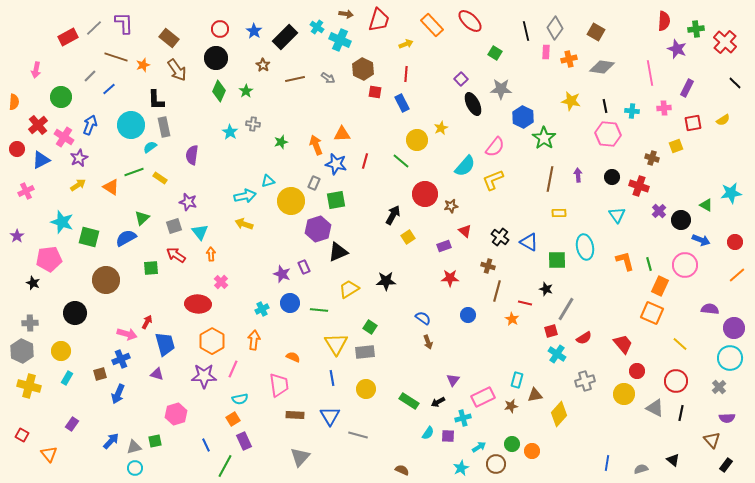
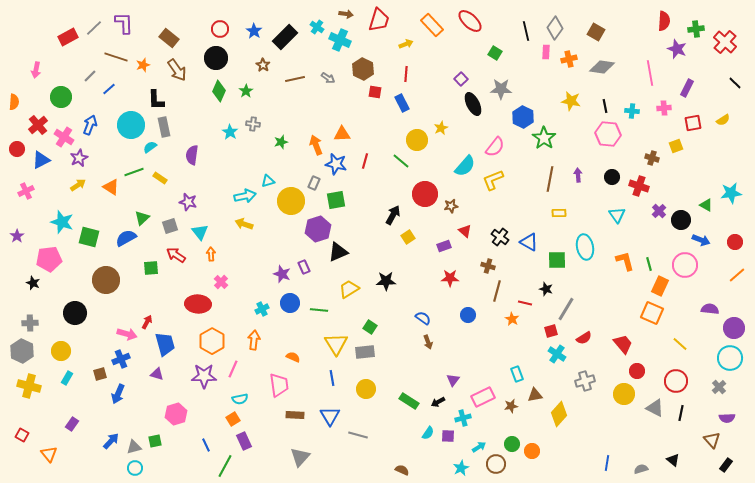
gray square at (174, 226): moved 4 px left
cyan rectangle at (517, 380): moved 6 px up; rotated 35 degrees counterclockwise
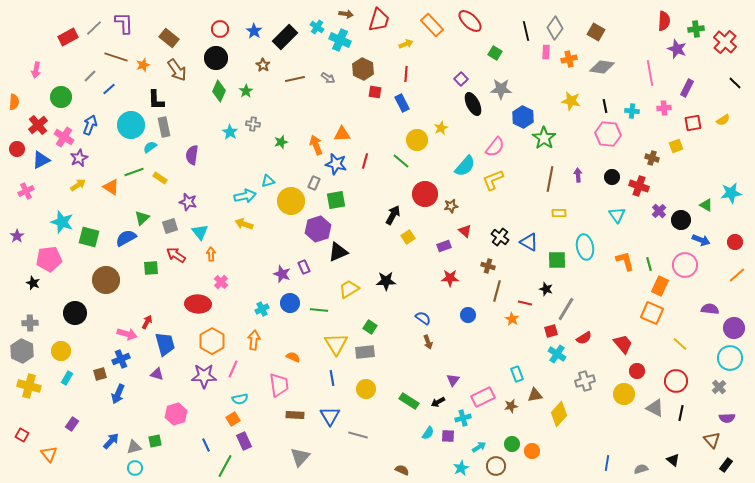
brown circle at (496, 464): moved 2 px down
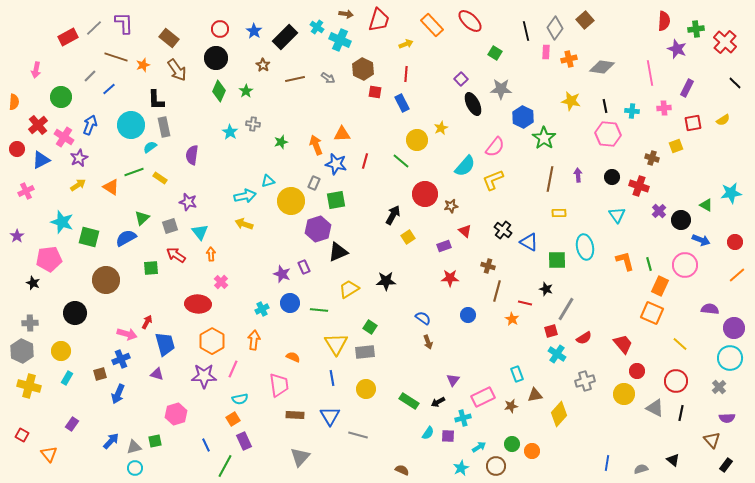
brown square at (596, 32): moved 11 px left, 12 px up; rotated 18 degrees clockwise
black cross at (500, 237): moved 3 px right, 7 px up
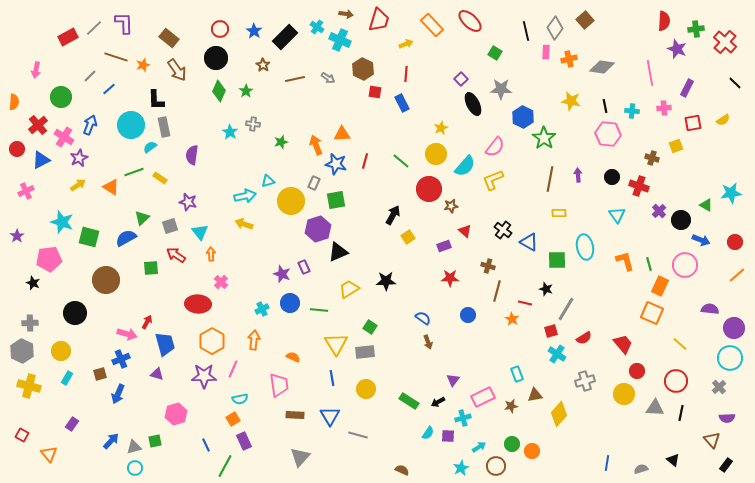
yellow circle at (417, 140): moved 19 px right, 14 px down
red circle at (425, 194): moved 4 px right, 5 px up
gray triangle at (655, 408): rotated 24 degrees counterclockwise
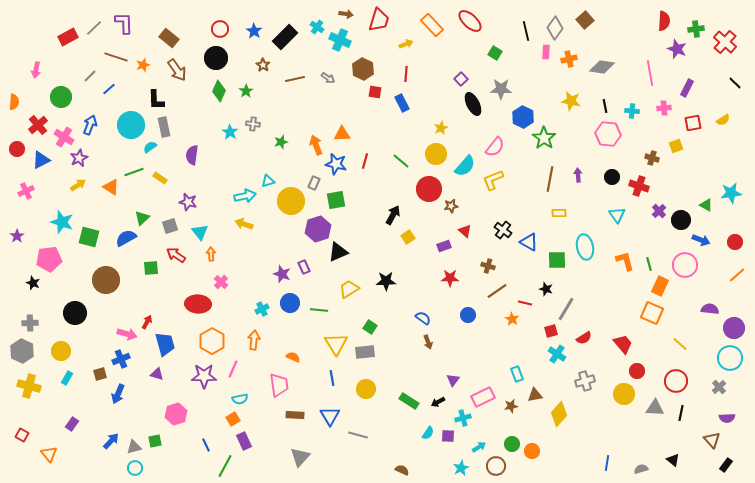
brown line at (497, 291): rotated 40 degrees clockwise
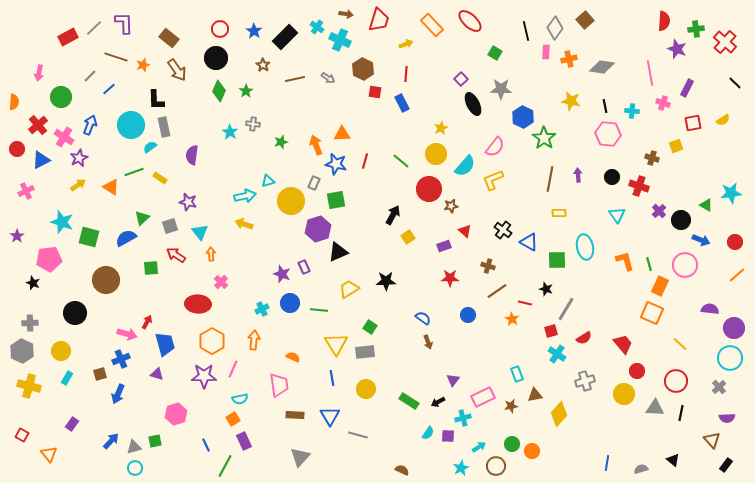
pink arrow at (36, 70): moved 3 px right, 3 px down
pink cross at (664, 108): moved 1 px left, 5 px up; rotated 24 degrees clockwise
